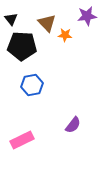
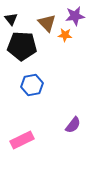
purple star: moved 12 px left
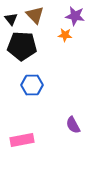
purple star: rotated 18 degrees clockwise
brown triangle: moved 12 px left, 8 px up
blue hexagon: rotated 10 degrees clockwise
purple semicircle: rotated 114 degrees clockwise
pink rectangle: rotated 15 degrees clockwise
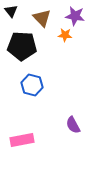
brown triangle: moved 7 px right, 3 px down
black triangle: moved 8 px up
blue hexagon: rotated 15 degrees clockwise
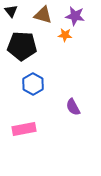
brown triangle: moved 1 px right, 3 px up; rotated 30 degrees counterclockwise
blue hexagon: moved 1 px right, 1 px up; rotated 15 degrees clockwise
purple semicircle: moved 18 px up
pink rectangle: moved 2 px right, 11 px up
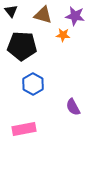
orange star: moved 2 px left
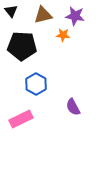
brown triangle: rotated 30 degrees counterclockwise
blue hexagon: moved 3 px right
pink rectangle: moved 3 px left, 10 px up; rotated 15 degrees counterclockwise
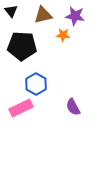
pink rectangle: moved 11 px up
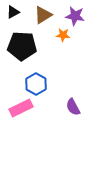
black triangle: moved 2 px right, 1 px down; rotated 40 degrees clockwise
brown triangle: rotated 18 degrees counterclockwise
